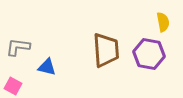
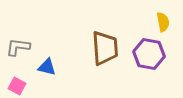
brown trapezoid: moved 1 px left, 2 px up
pink square: moved 4 px right
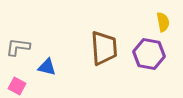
brown trapezoid: moved 1 px left
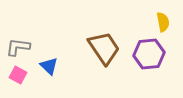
brown trapezoid: rotated 30 degrees counterclockwise
purple hexagon: rotated 16 degrees counterclockwise
blue triangle: moved 2 px right, 1 px up; rotated 30 degrees clockwise
pink square: moved 1 px right, 11 px up
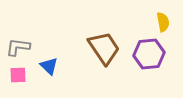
pink square: rotated 30 degrees counterclockwise
